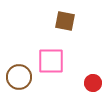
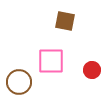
brown circle: moved 5 px down
red circle: moved 1 px left, 13 px up
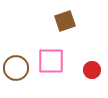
brown square: rotated 30 degrees counterclockwise
brown circle: moved 3 px left, 14 px up
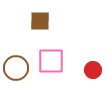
brown square: moved 25 px left; rotated 20 degrees clockwise
red circle: moved 1 px right
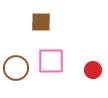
brown square: moved 1 px right, 1 px down
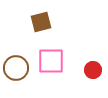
brown square: rotated 15 degrees counterclockwise
